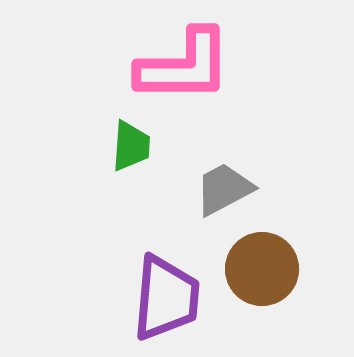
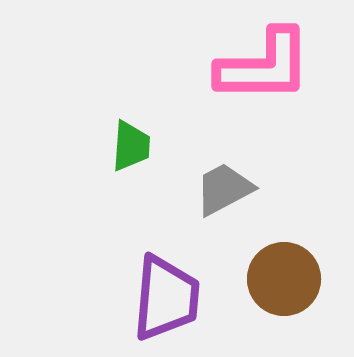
pink L-shape: moved 80 px right
brown circle: moved 22 px right, 10 px down
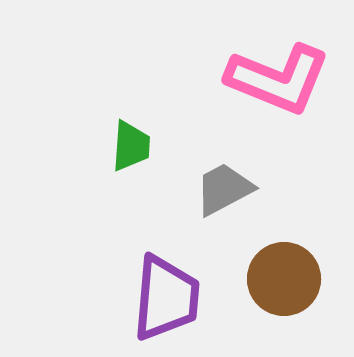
pink L-shape: moved 14 px right, 13 px down; rotated 22 degrees clockwise
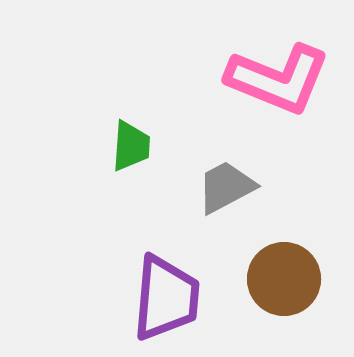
gray trapezoid: moved 2 px right, 2 px up
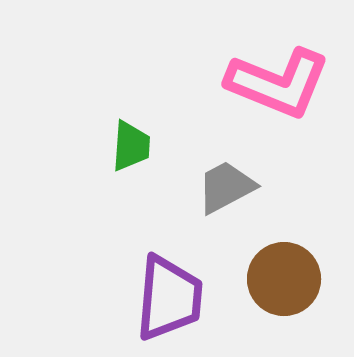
pink L-shape: moved 4 px down
purple trapezoid: moved 3 px right
